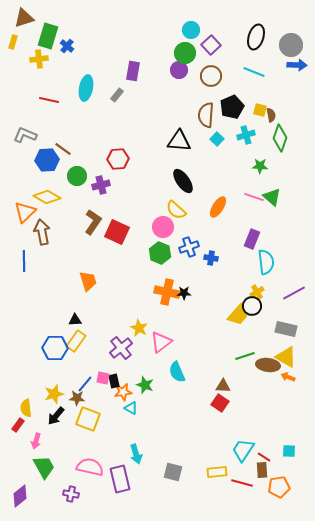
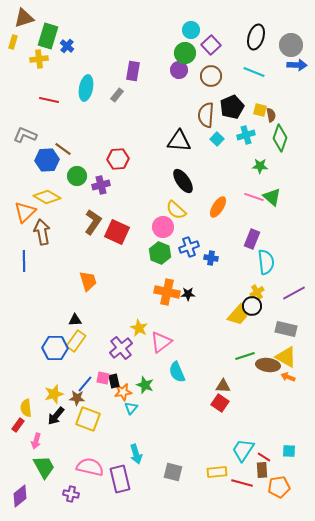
black star at (184, 293): moved 4 px right, 1 px down
cyan triangle at (131, 408): rotated 40 degrees clockwise
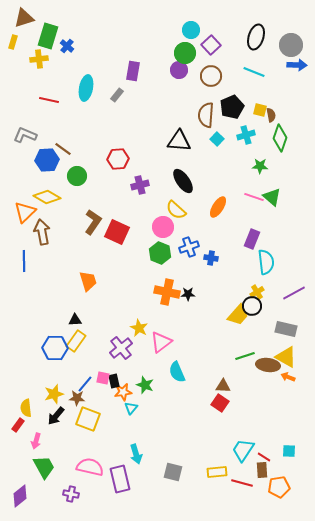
purple cross at (101, 185): moved 39 px right
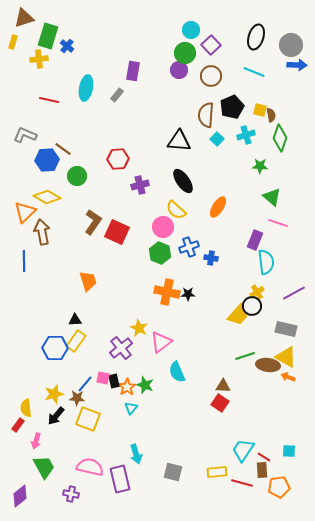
pink line at (254, 197): moved 24 px right, 26 px down
purple rectangle at (252, 239): moved 3 px right, 1 px down
orange star at (123, 392): moved 4 px right, 5 px up; rotated 24 degrees counterclockwise
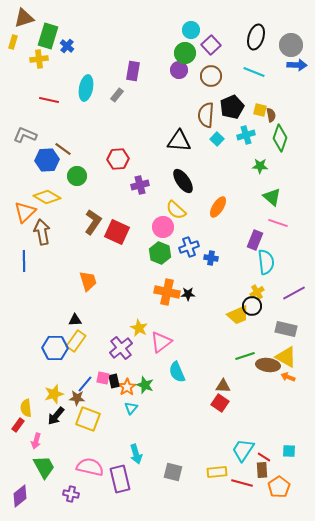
yellow trapezoid at (238, 315): rotated 25 degrees clockwise
orange pentagon at (279, 487): rotated 25 degrees counterclockwise
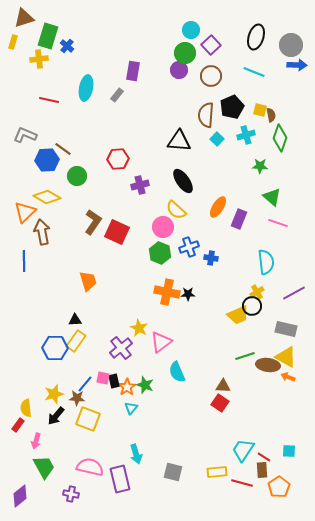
purple rectangle at (255, 240): moved 16 px left, 21 px up
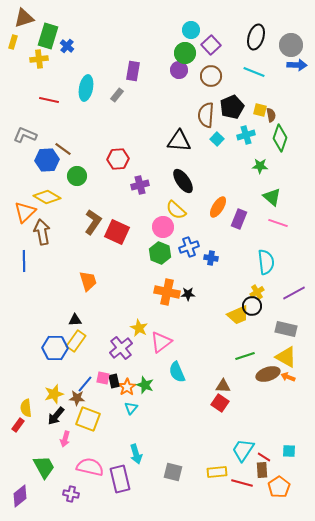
brown ellipse at (268, 365): moved 9 px down; rotated 25 degrees counterclockwise
pink arrow at (36, 441): moved 29 px right, 2 px up
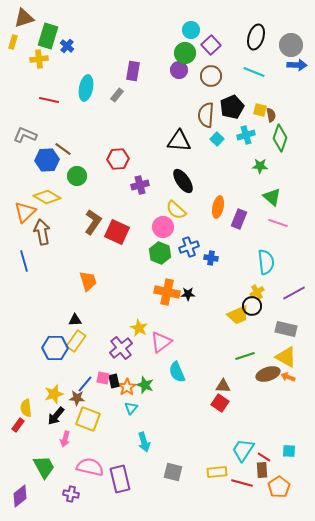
orange ellipse at (218, 207): rotated 20 degrees counterclockwise
blue line at (24, 261): rotated 15 degrees counterclockwise
cyan arrow at (136, 454): moved 8 px right, 12 px up
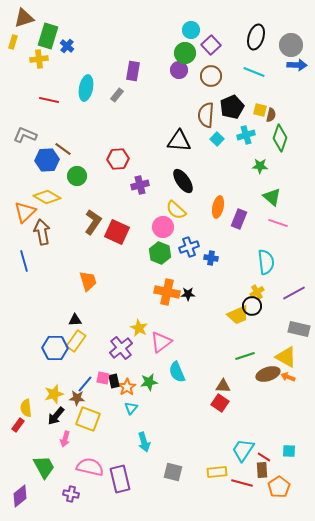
brown semicircle at (271, 115): rotated 24 degrees clockwise
gray rectangle at (286, 329): moved 13 px right
green star at (145, 385): moved 4 px right, 3 px up; rotated 30 degrees counterclockwise
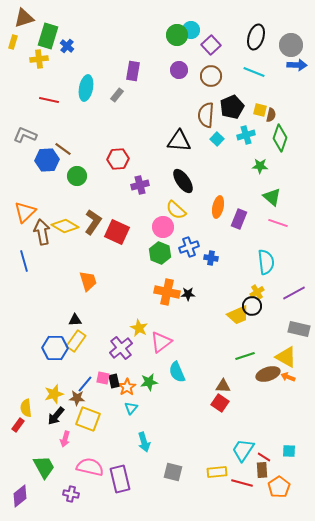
green circle at (185, 53): moved 8 px left, 18 px up
yellow diamond at (47, 197): moved 18 px right, 29 px down
